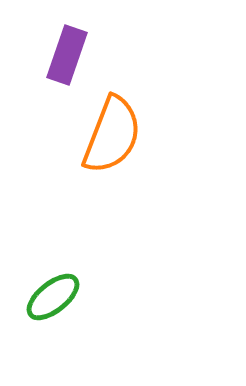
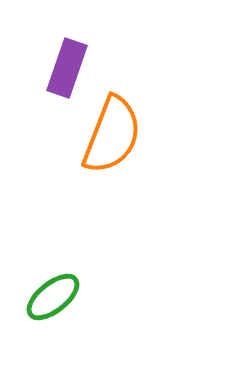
purple rectangle: moved 13 px down
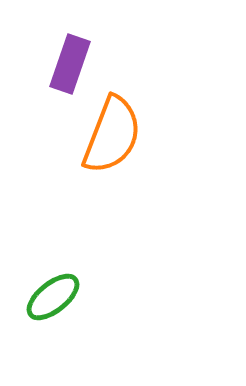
purple rectangle: moved 3 px right, 4 px up
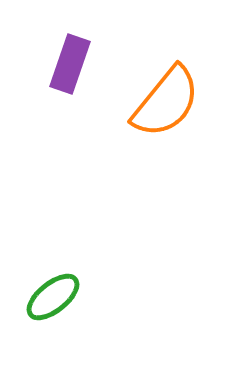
orange semicircle: moved 54 px right, 33 px up; rotated 18 degrees clockwise
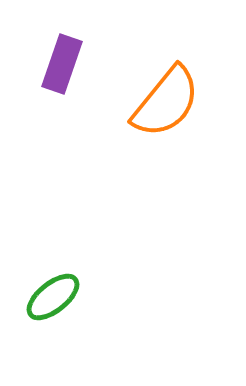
purple rectangle: moved 8 px left
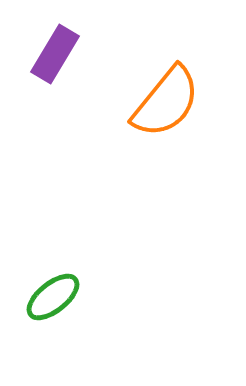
purple rectangle: moved 7 px left, 10 px up; rotated 12 degrees clockwise
